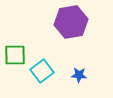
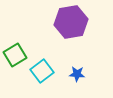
green square: rotated 30 degrees counterclockwise
blue star: moved 2 px left, 1 px up
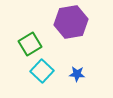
green square: moved 15 px right, 11 px up
cyan square: rotated 10 degrees counterclockwise
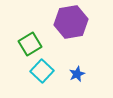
blue star: rotated 28 degrees counterclockwise
